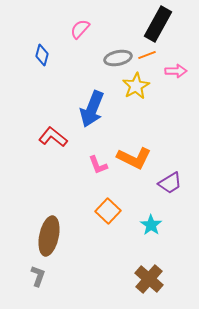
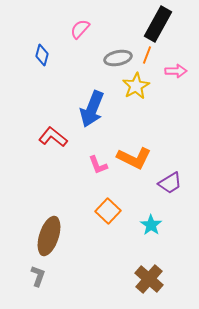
orange line: rotated 48 degrees counterclockwise
brown ellipse: rotated 6 degrees clockwise
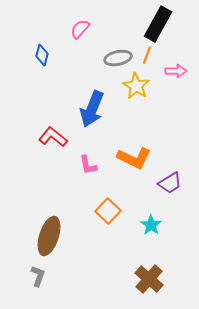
yellow star: rotated 12 degrees counterclockwise
pink L-shape: moved 10 px left; rotated 10 degrees clockwise
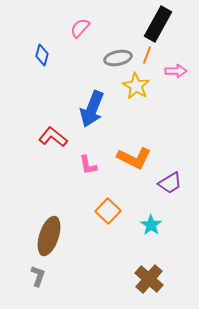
pink semicircle: moved 1 px up
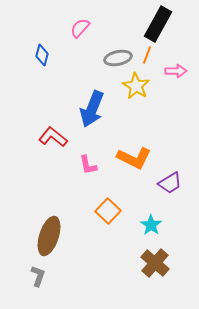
brown cross: moved 6 px right, 16 px up
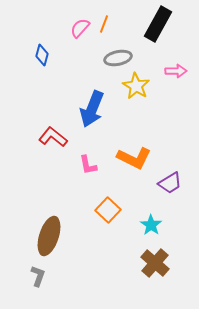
orange line: moved 43 px left, 31 px up
orange square: moved 1 px up
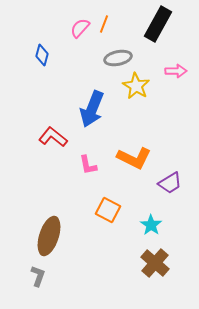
orange square: rotated 15 degrees counterclockwise
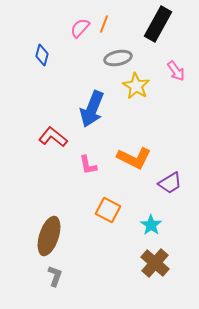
pink arrow: rotated 55 degrees clockwise
gray L-shape: moved 17 px right
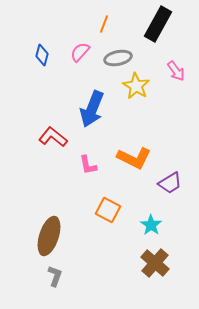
pink semicircle: moved 24 px down
